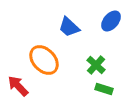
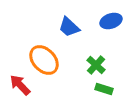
blue ellipse: rotated 30 degrees clockwise
red arrow: moved 2 px right, 1 px up
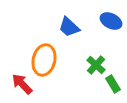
blue ellipse: rotated 45 degrees clockwise
orange ellipse: rotated 56 degrees clockwise
red arrow: moved 2 px right, 1 px up
green rectangle: moved 9 px right, 5 px up; rotated 42 degrees clockwise
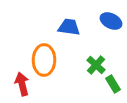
blue trapezoid: rotated 145 degrees clockwise
orange ellipse: rotated 12 degrees counterclockwise
red arrow: rotated 30 degrees clockwise
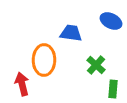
blue trapezoid: moved 2 px right, 6 px down
green rectangle: moved 5 px down; rotated 36 degrees clockwise
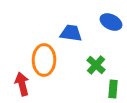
blue ellipse: moved 1 px down
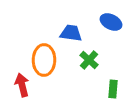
green cross: moved 7 px left, 5 px up
red arrow: moved 1 px down
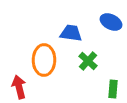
green cross: moved 1 px left, 1 px down
red arrow: moved 3 px left, 2 px down
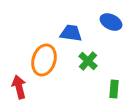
orange ellipse: rotated 16 degrees clockwise
green rectangle: moved 1 px right
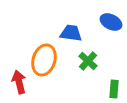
red arrow: moved 5 px up
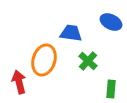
green rectangle: moved 3 px left
